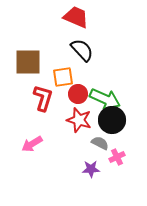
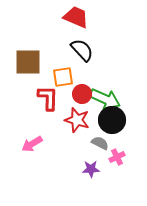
red circle: moved 4 px right
red L-shape: moved 5 px right; rotated 16 degrees counterclockwise
red star: moved 2 px left
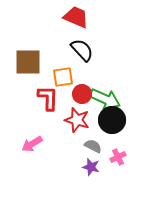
gray semicircle: moved 7 px left, 3 px down
pink cross: moved 1 px right
purple star: moved 2 px up; rotated 18 degrees clockwise
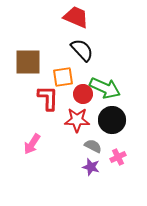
red circle: moved 1 px right
green arrow: moved 11 px up
red star: rotated 15 degrees counterclockwise
pink arrow: rotated 25 degrees counterclockwise
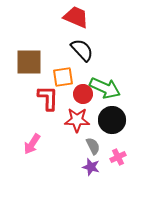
brown square: moved 1 px right
gray semicircle: rotated 36 degrees clockwise
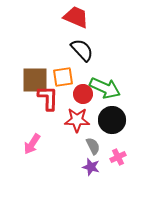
brown square: moved 6 px right, 18 px down
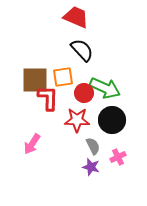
red circle: moved 1 px right, 1 px up
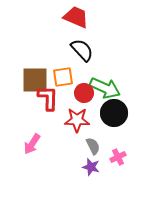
black circle: moved 2 px right, 7 px up
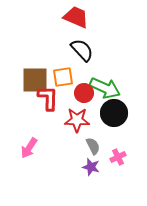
pink arrow: moved 3 px left, 4 px down
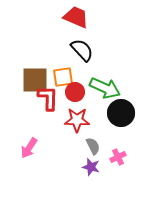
red circle: moved 9 px left, 1 px up
black circle: moved 7 px right
